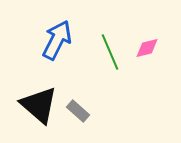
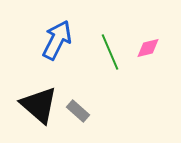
pink diamond: moved 1 px right
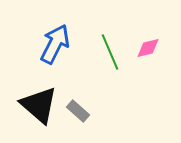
blue arrow: moved 2 px left, 4 px down
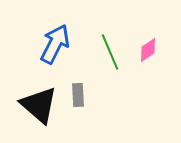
pink diamond: moved 2 px down; rotated 20 degrees counterclockwise
gray rectangle: moved 16 px up; rotated 45 degrees clockwise
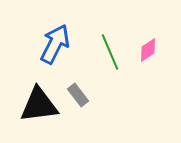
gray rectangle: rotated 35 degrees counterclockwise
black triangle: rotated 48 degrees counterclockwise
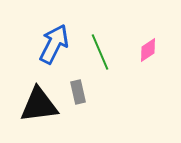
blue arrow: moved 1 px left
green line: moved 10 px left
gray rectangle: moved 3 px up; rotated 25 degrees clockwise
